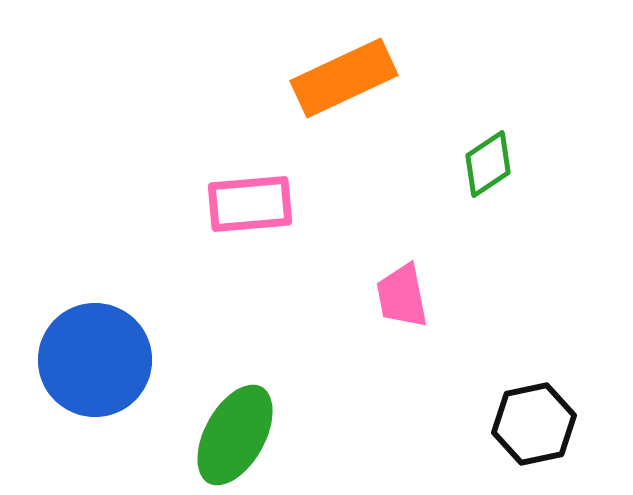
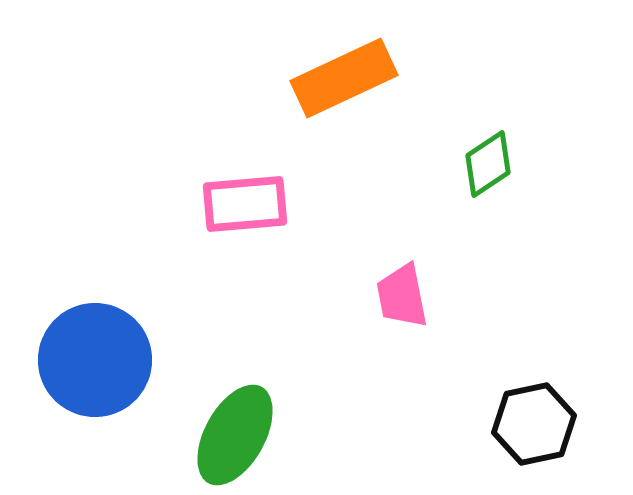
pink rectangle: moved 5 px left
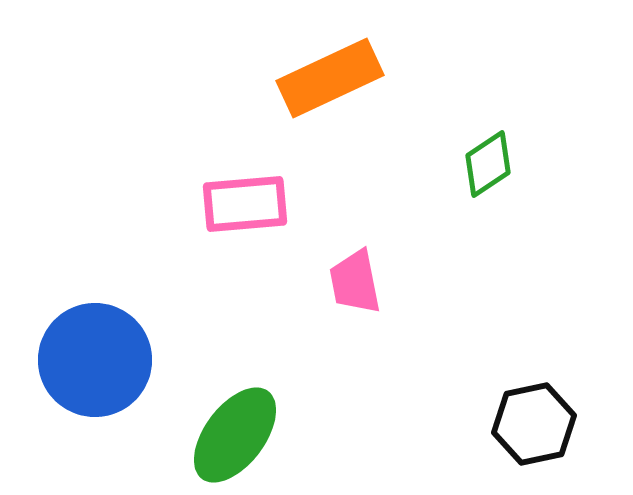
orange rectangle: moved 14 px left
pink trapezoid: moved 47 px left, 14 px up
green ellipse: rotated 8 degrees clockwise
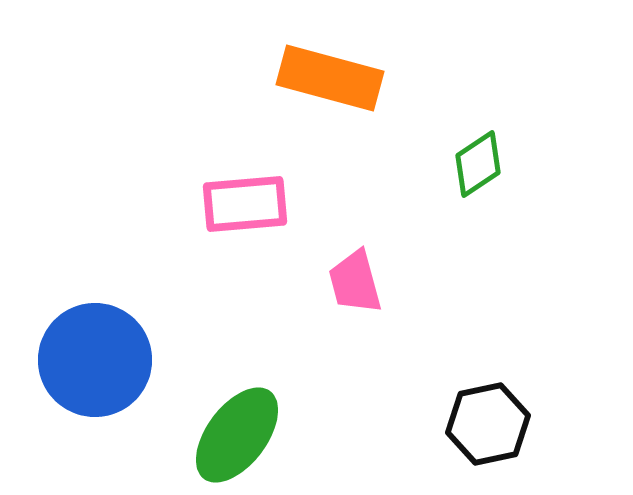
orange rectangle: rotated 40 degrees clockwise
green diamond: moved 10 px left
pink trapezoid: rotated 4 degrees counterclockwise
black hexagon: moved 46 px left
green ellipse: moved 2 px right
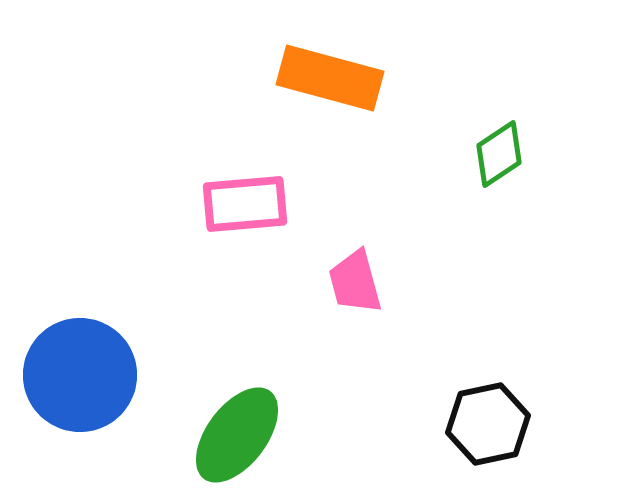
green diamond: moved 21 px right, 10 px up
blue circle: moved 15 px left, 15 px down
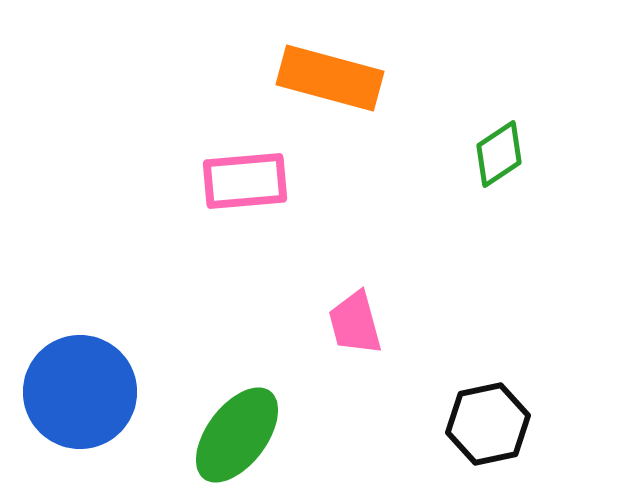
pink rectangle: moved 23 px up
pink trapezoid: moved 41 px down
blue circle: moved 17 px down
